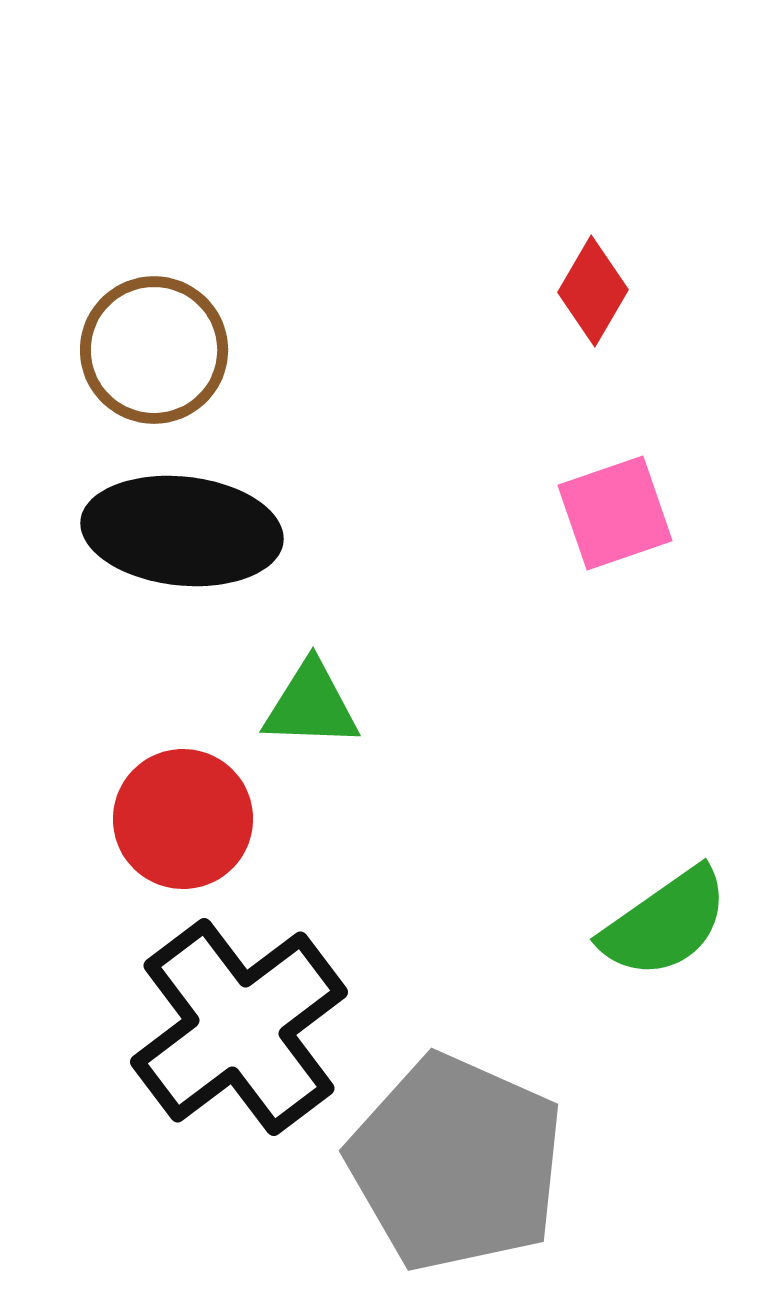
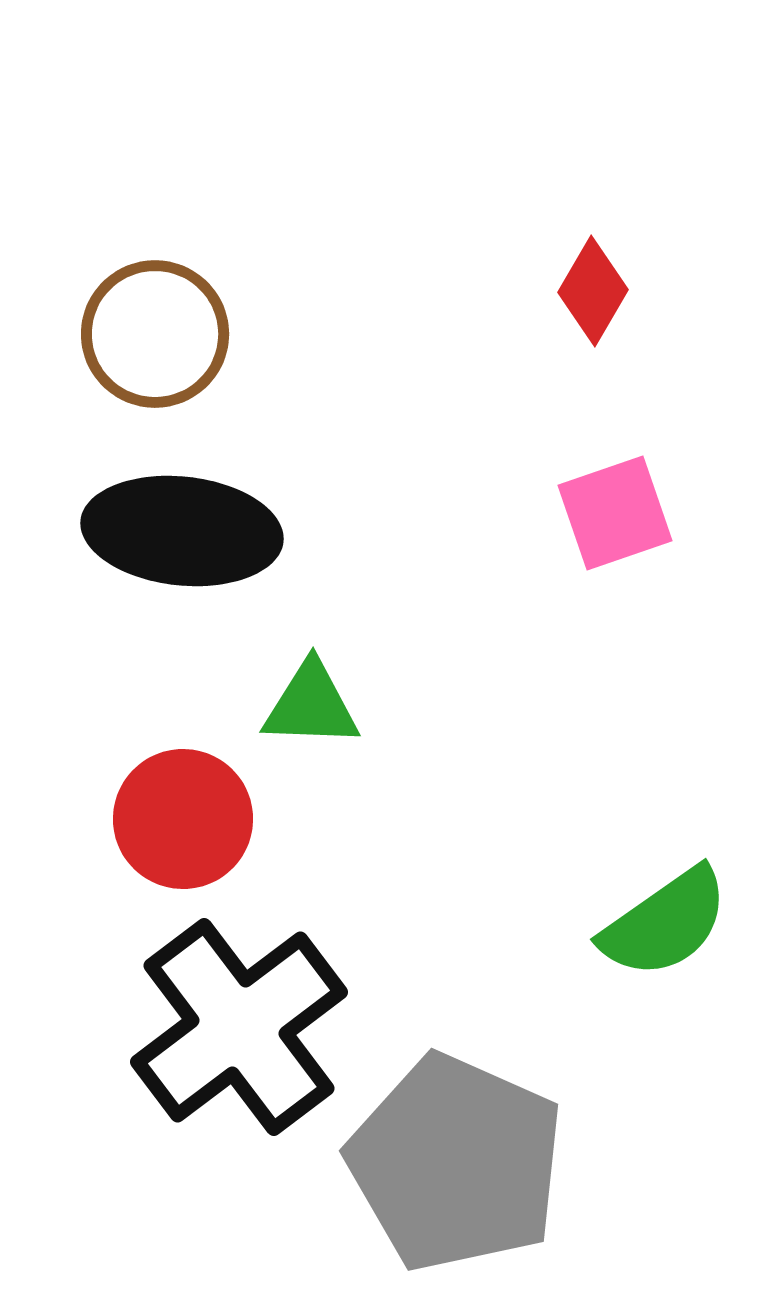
brown circle: moved 1 px right, 16 px up
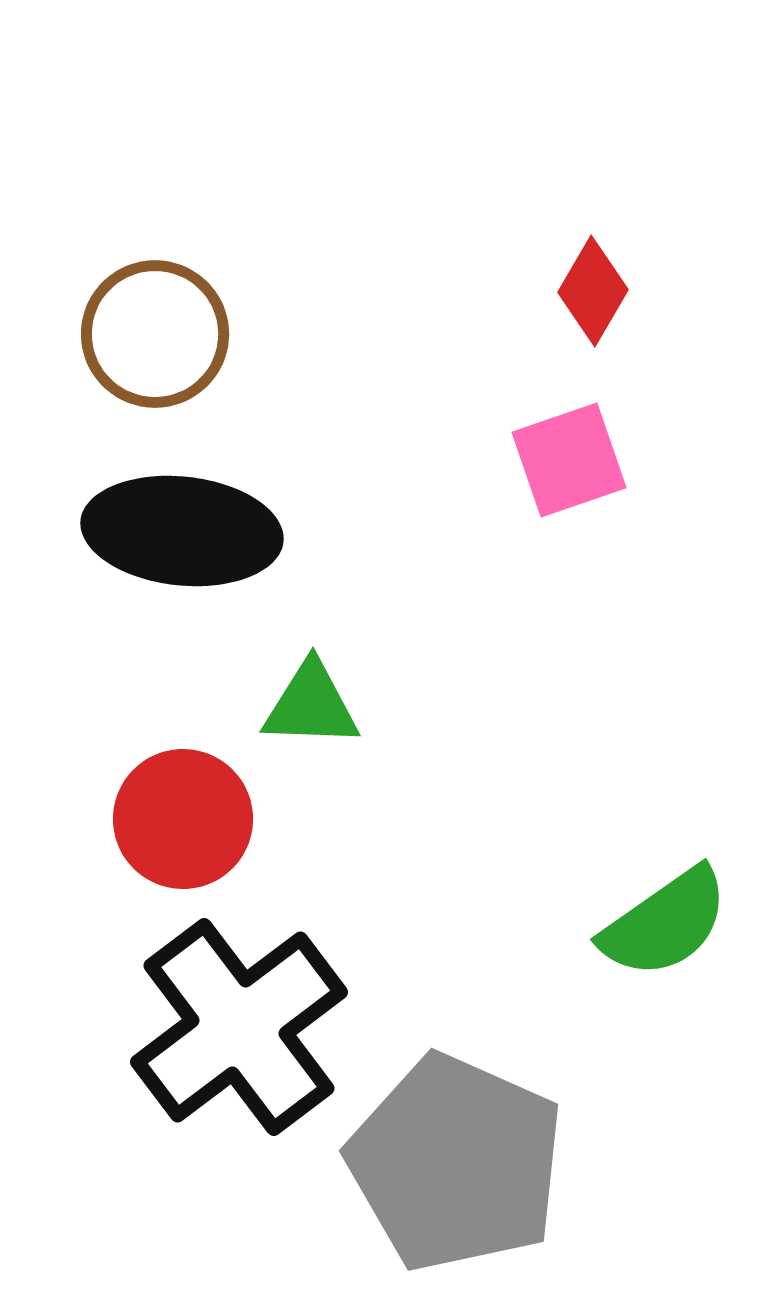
pink square: moved 46 px left, 53 px up
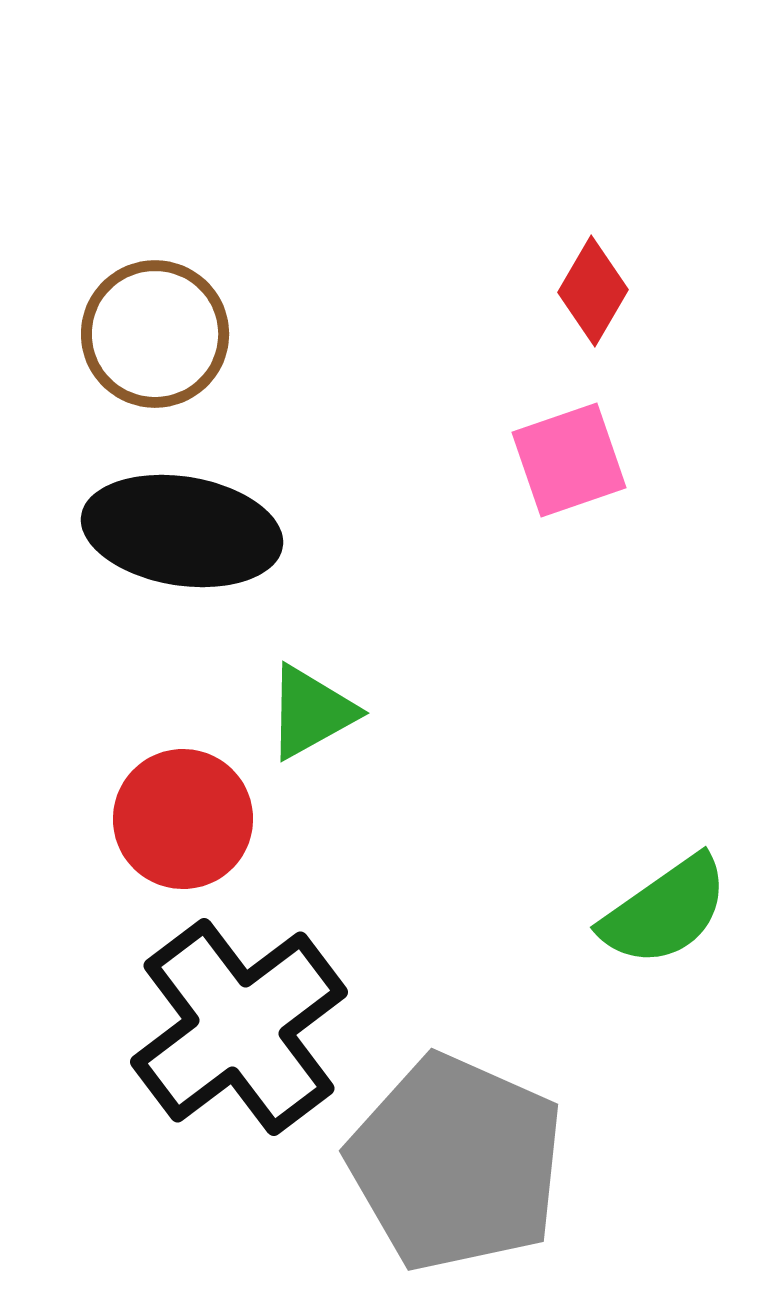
black ellipse: rotated 3 degrees clockwise
green triangle: moved 7 px down; rotated 31 degrees counterclockwise
green semicircle: moved 12 px up
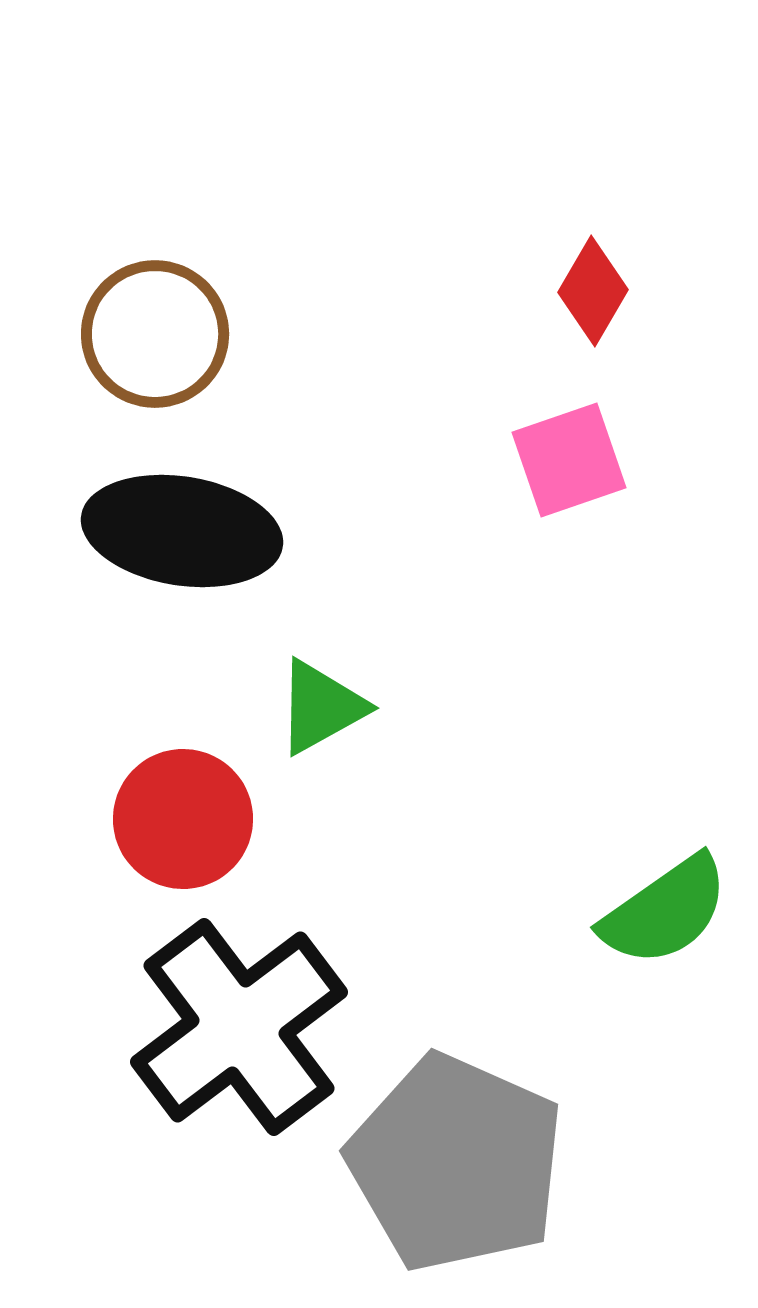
green triangle: moved 10 px right, 5 px up
